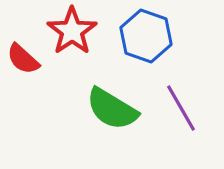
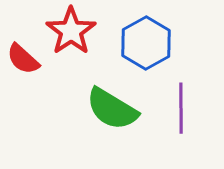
red star: moved 1 px left
blue hexagon: moved 7 px down; rotated 12 degrees clockwise
purple line: rotated 30 degrees clockwise
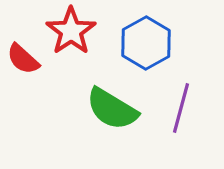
purple line: rotated 15 degrees clockwise
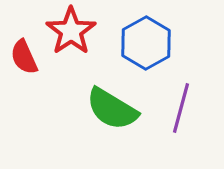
red semicircle: moved 1 px right, 2 px up; rotated 24 degrees clockwise
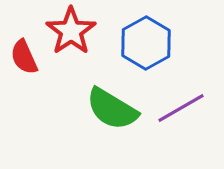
purple line: rotated 45 degrees clockwise
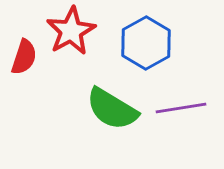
red star: rotated 6 degrees clockwise
red semicircle: rotated 138 degrees counterclockwise
purple line: rotated 21 degrees clockwise
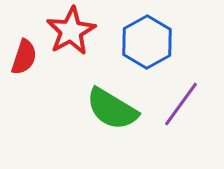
blue hexagon: moved 1 px right, 1 px up
purple line: moved 4 px up; rotated 45 degrees counterclockwise
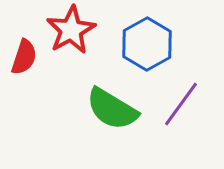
red star: moved 1 px up
blue hexagon: moved 2 px down
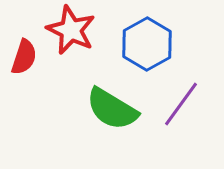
red star: rotated 18 degrees counterclockwise
